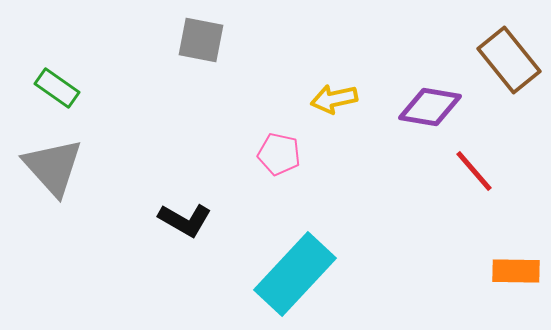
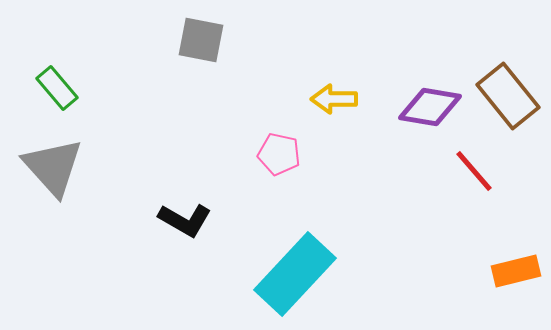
brown rectangle: moved 1 px left, 36 px down
green rectangle: rotated 15 degrees clockwise
yellow arrow: rotated 12 degrees clockwise
orange rectangle: rotated 15 degrees counterclockwise
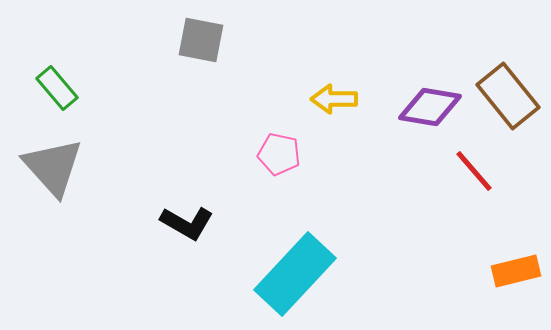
black L-shape: moved 2 px right, 3 px down
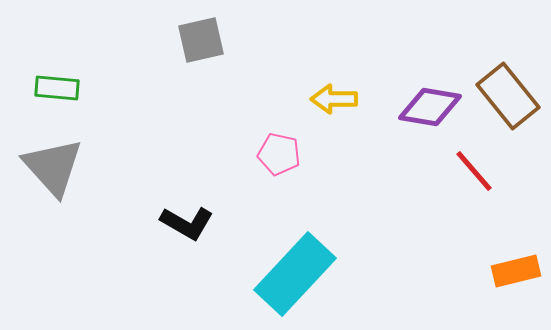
gray square: rotated 24 degrees counterclockwise
green rectangle: rotated 45 degrees counterclockwise
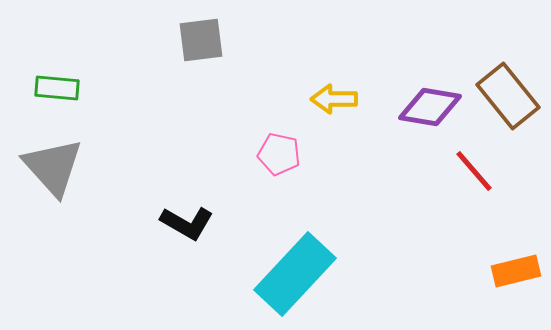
gray square: rotated 6 degrees clockwise
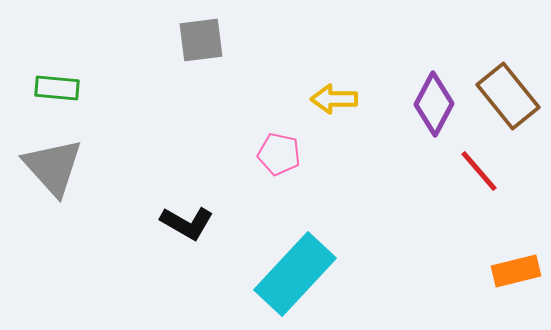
purple diamond: moved 4 px right, 3 px up; rotated 72 degrees counterclockwise
red line: moved 5 px right
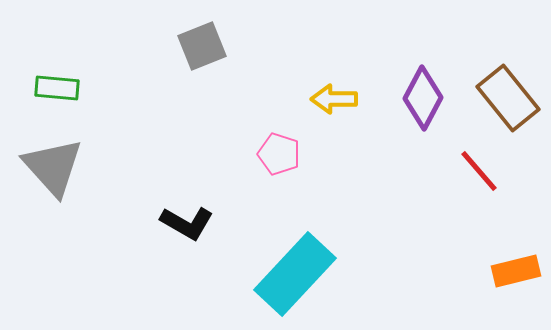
gray square: moved 1 px right, 6 px down; rotated 15 degrees counterclockwise
brown rectangle: moved 2 px down
purple diamond: moved 11 px left, 6 px up
pink pentagon: rotated 6 degrees clockwise
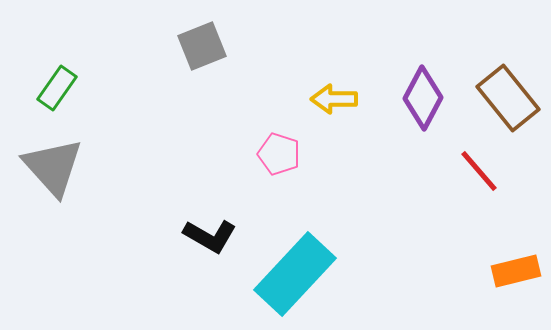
green rectangle: rotated 60 degrees counterclockwise
black L-shape: moved 23 px right, 13 px down
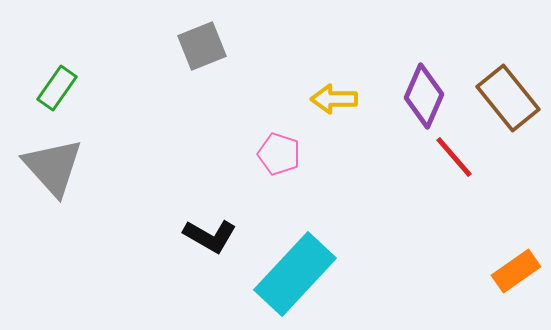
purple diamond: moved 1 px right, 2 px up; rotated 4 degrees counterclockwise
red line: moved 25 px left, 14 px up
orange rectangle: rotated 21 degrees counterclockwise
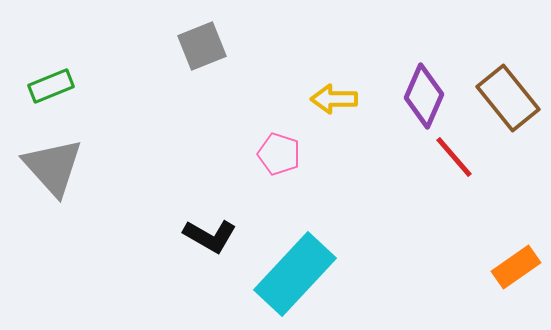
green rectangle: moved 6 px left, 2 px up; rotated 33 degrees clockwise
orange rectangle: moved 4 px up
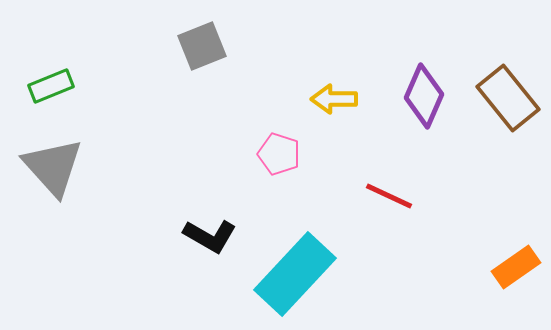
red line: moved 65 px left, 39 px down; rotated 24 degrees counterclockwise
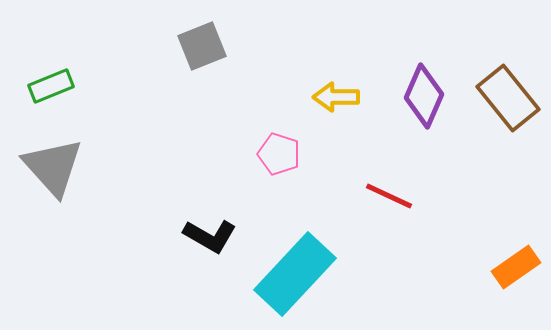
yellow arrow: moved 2 px right, 2 px up
